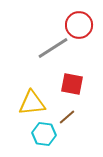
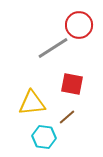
cyan hexagon: moved 3 px down
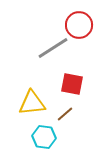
brown line: moved 2 px left, 3 px up
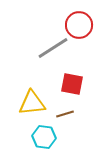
brown line: rotated 24 degrees clockwise
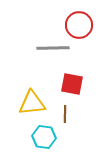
gray line: rotated 32 degrees clockwise
brown line: rotated 72 degrees counterclockwise
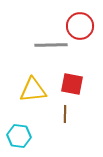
red circle: moved 1 px right, 1 px down
gray line: moved 2 px left, 3 px up
yellow triangle: moved 1 px right, 13 px up
cyan hexagon: moved 25 px left, 1 px up
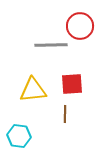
red square: rotated 15 degrees counterclockwise
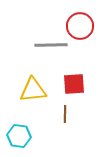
red square: moved 2 px right
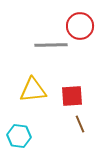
red square: moved 2 px left, 12 px down
brown line: moved 15 px right, 10 px down; rotated 24 degrees counterclockwise
